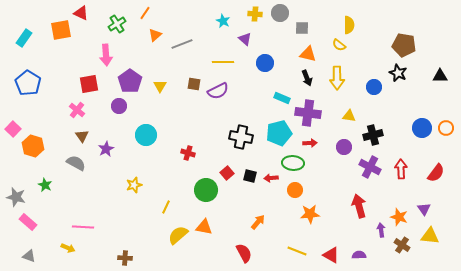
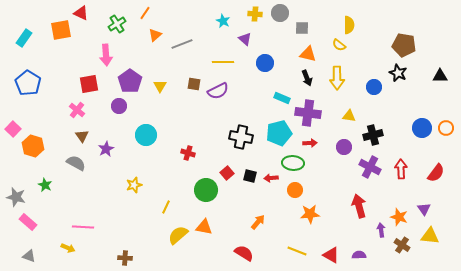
red semicircle at (244, 253): rotated 30 degrees counterclockwise
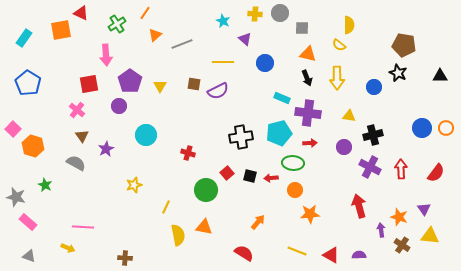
black cross at (241, 137): rotated 20 degrees counterclockwise
yellow semicircle at (178, 235): rotated 120 degrees clockwise
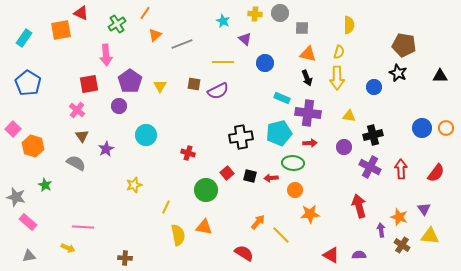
yellow semicircle at (339, 45): moved 7 px down; rotated 112 degrees counterclockwise
yellow line at (297, 251): moved 16 px left, 16 px up; rotated 24 degrees clockwise
gray triangle at (29, 256): rotated 32 degrees counterclockwise
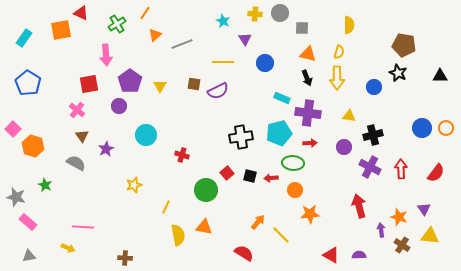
purple triangle at (245, 39): rotated 16 degrees clockwise
red cross at (188, 153): moved 6 px left, 2 px down
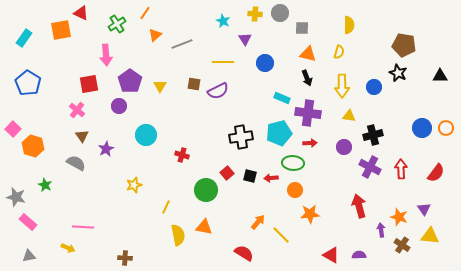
yellow arrow at (337, 78): moved 5 px right, 8 px down
